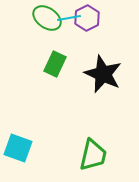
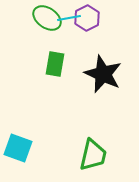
green rectangle: rotated 15 degrees counterclockwise
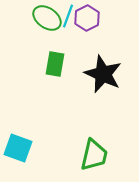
cyan line: moved 1 px left, 2 px up; rotated 60 degrees counterclockwise
green trapezoid: moved 1 px right
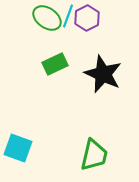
green rectangle: rotated 55 degrees clockwise
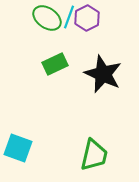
cyan line: moved 1 px right, 1 px down
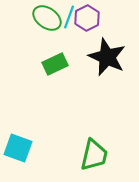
black star: moved 4 px right, 17 px up
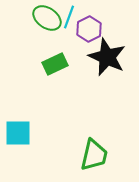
purple hexagon: moved 2 px right, 11 px down
cyan square: moved 15 px up; rotated 20 degrees counterclockwise
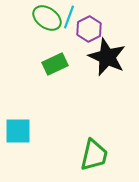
cyan square: moved 2 px up
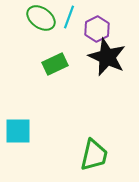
green ellipse: moved 6 px left
purple hexagon: moved 8 px right
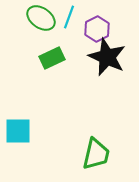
green rectangle: moved 3 px left, 6 px up
green trapezoid: moved 2 px right, 1 px up
